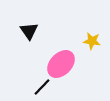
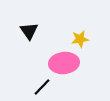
yellow star: moved 12 px left, 2 px up; rotated 18 degrees counterclockwise
pink ellipse: moved 3 px right, 1 px up; rotated 40 degrees clockwise
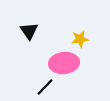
black line: moved 3 px right
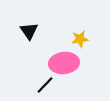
black line: moved 2 px up
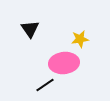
black triangle: moved 1 px right, 2 px up
black line: rotated 12 degrees clockwise
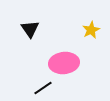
yellow star: moved 11 px right, 9 px up; rotated 18 degrees counterclockwise
black line: moved 2 px left, 3 px down
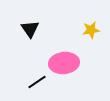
yellow star: rotated 18 degrees clockwise
black line: moved 6 px left, 6 px up
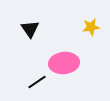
yellow star: moved 3 px up
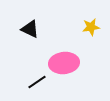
black triangle: rotated 30 degrees counterclockwise
